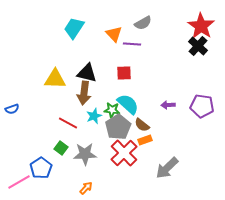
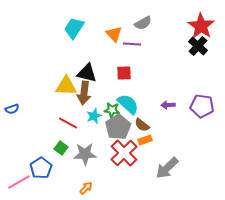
yellow triangle: moved 11 px right, 7 px down
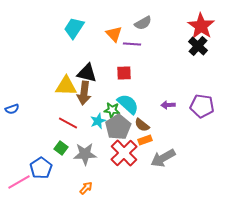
cyan star: moved 4 px right, 5 px down
gray arrow: moved 4 px left, 10 px up; rotated 15 degrees clockwise
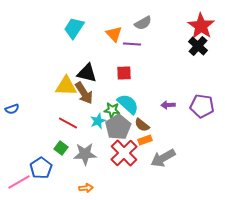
brown arrow: rotated 40 degrees counterclockwise
orange arrow: rotated 40 degrees clockwise
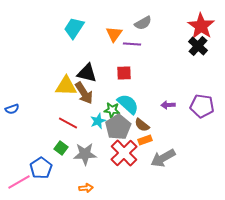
orange triangle: rotated 18 degrees clockwise
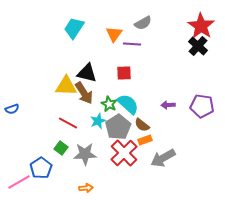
green star: moved 3 px left, 6 px up; rotated 21 degrees clockwise
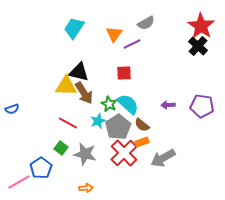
gray semicircle: moved 3 px right
purple line: rotated 30 degrees counterclockwise
black triangle: moved 8 px left, 1 px up
orange rectangle: moved 3 px left, 2 px down
gray star: rotated 15 degrees clockwise
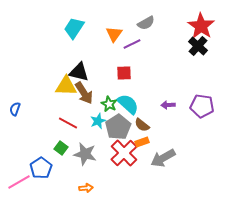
blue semicircle: moved 3 px right; rotated 128 degrees clockwise
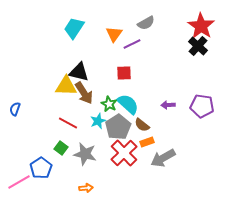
orange rectangle: moved 5 px right
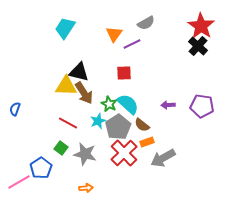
cyan trapezoid: moved 9 px left
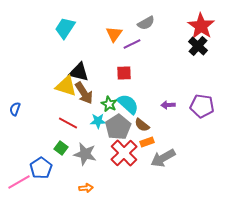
yellow triangle: rotated 15 degrees clockwise
cyan star: rotated 21 degrees clockwise
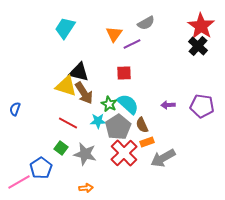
brown semicircle: rotated 28 degrees clockwise
